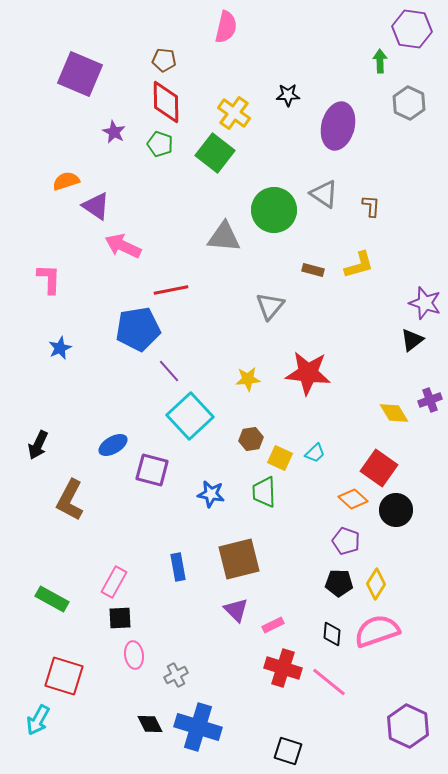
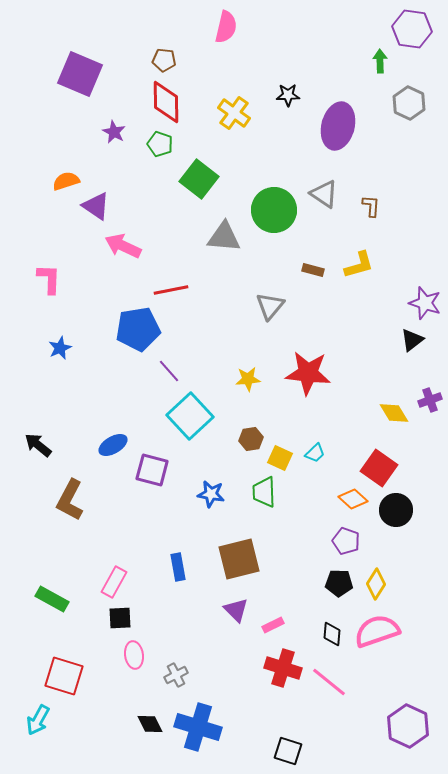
green square at (215, 153): moved 16 px left, 26 px down
black arrow at (38, 445): rotated 104 degrees clockwise
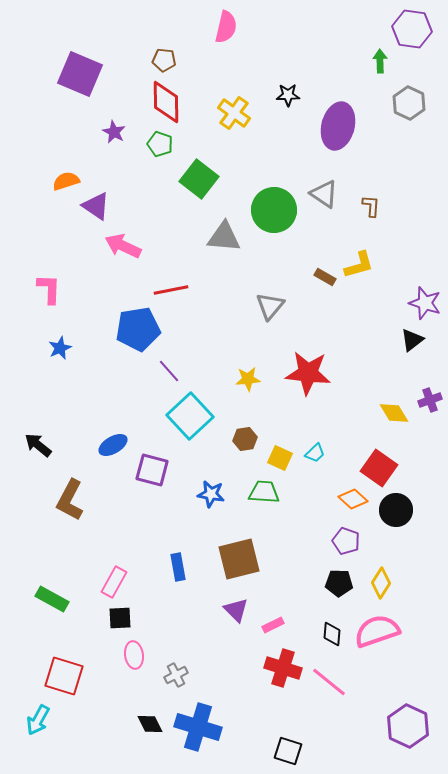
brown rectangle at (313, 270): moved 12 px right, 7 px down; rotated 15 degrees clockwise
pink L-shape at (49, 279): moved 10 px down
brown hexagon at (251, 439): moved 6 px left
green trapezoid at (264, 492): rotated 96 degrees clockwise
yellow diamond at (376, 584): moved 5 px right, 1 px up
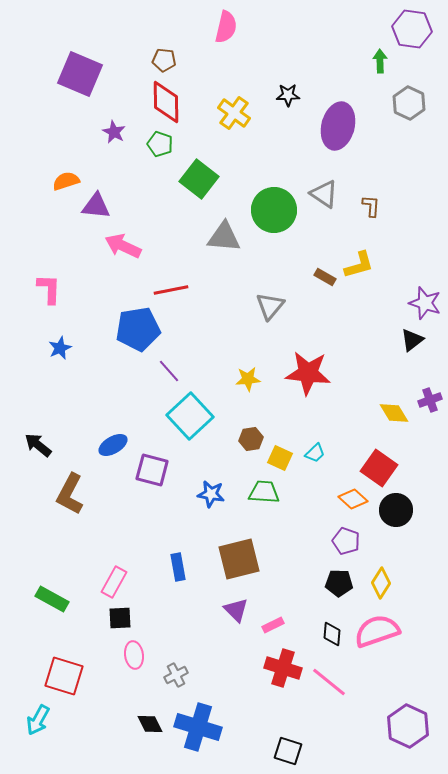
purple triangle at (96, 206): rotated 28 degrees counterclockwise
brown hexagon at (245, 439): moved 6 px right
brown L-shape at (70, 500): moved 6 px up
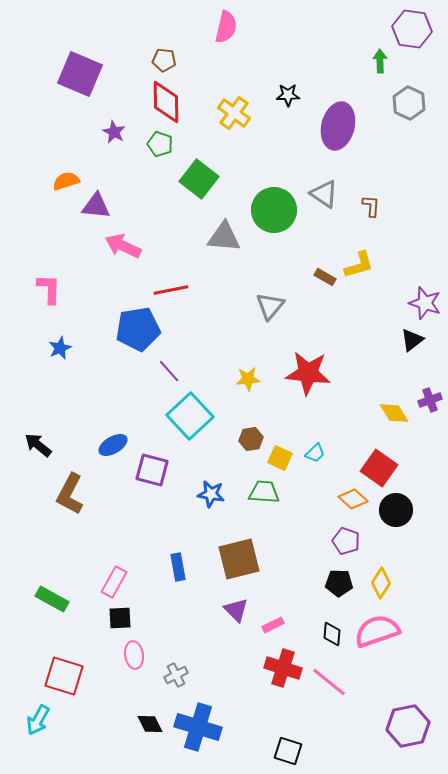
purple hexagon at (408, 726): rotated 24 degrees clockwise
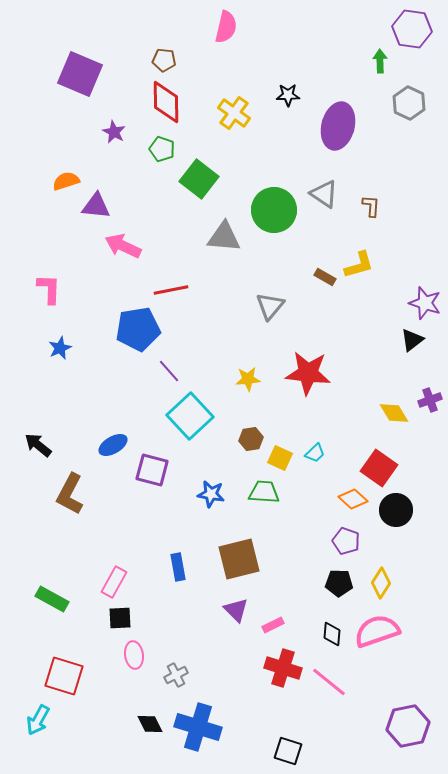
green pentagon at (160, 144): moved 2 px right, 5 px down
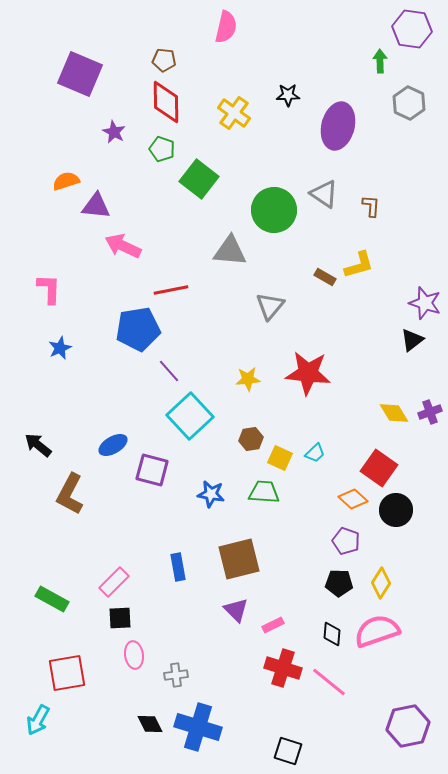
gray triangle at (224, 237): moved 6 px right, 14 px down
purple cross at (430, 400): moved 12 px down
pink rectangle at (114, 582): rotated 16 degrees clockwise
gray cross at (176, 675): rotated 20 degrees clockwise
red square at (64, 676): moved 3 px right, 3 px up; rotated 27 degrees counterclockwise
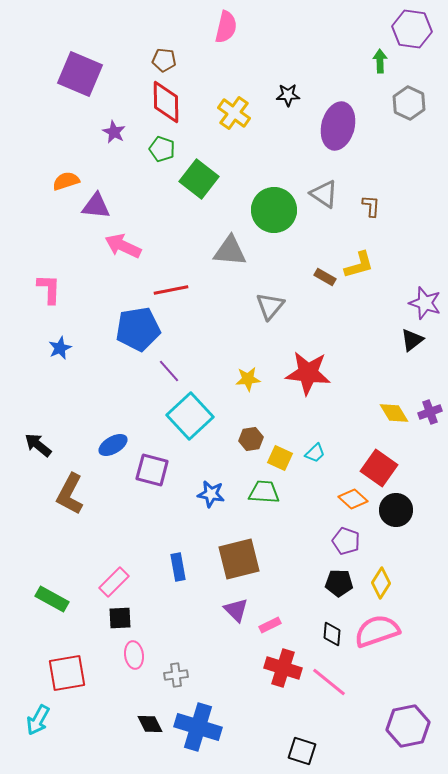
pink rectangle at (273, 625): moved 3 px left
black square at (288, 751): moved 14 px right
